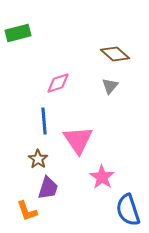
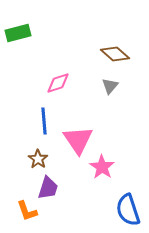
pink star: moved 10 px up
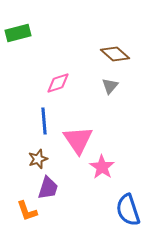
brown star: rotated 18 degrees clockwise
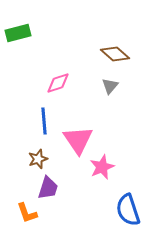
pink star: rotated 15 degrees clockwise
orange L-shape: moved 2 px down
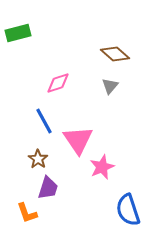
blue line: rotated 24 degrees counterclockwise
brown star: rotated 18 degrees counterclockwise
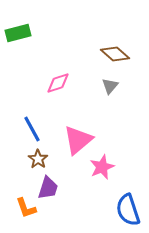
blue line: moved 12 px left, 8 px down
pink triangle: rotated 24 degrees clockwise
orange L-shape: moved 1 px left, 5 px up
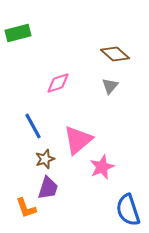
blue line: moved 1 px right, 3 px up
brown star: moved 7 px right; rotated 18 degrees clockwise
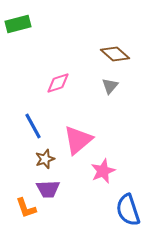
green rectangle: moved 9 px up
pink star: moved 1 px right, 4 px down
purple trapezoid: moved 1 px down; rotated 70 degrees clockwise
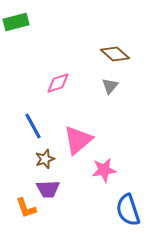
green rectangle: moved 2 px left, 2 px up
pink star: moved 1 px right, 1 px up; rotated 15 degrees clockwise
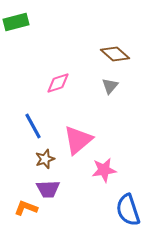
orange L-shape: rotated 130 degrees clockwise
